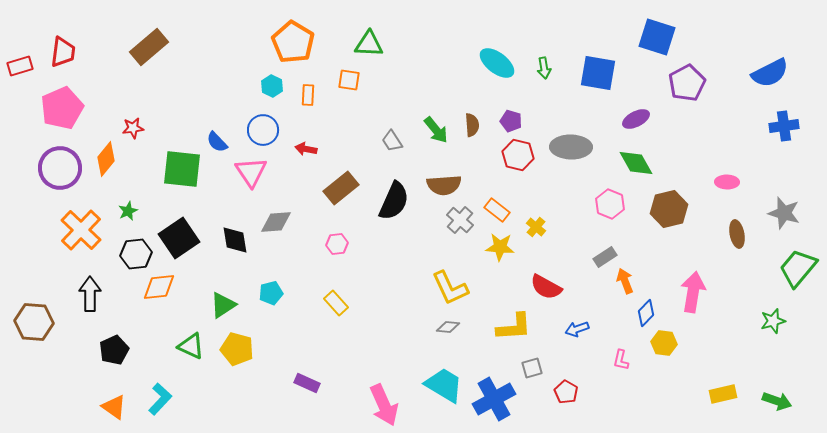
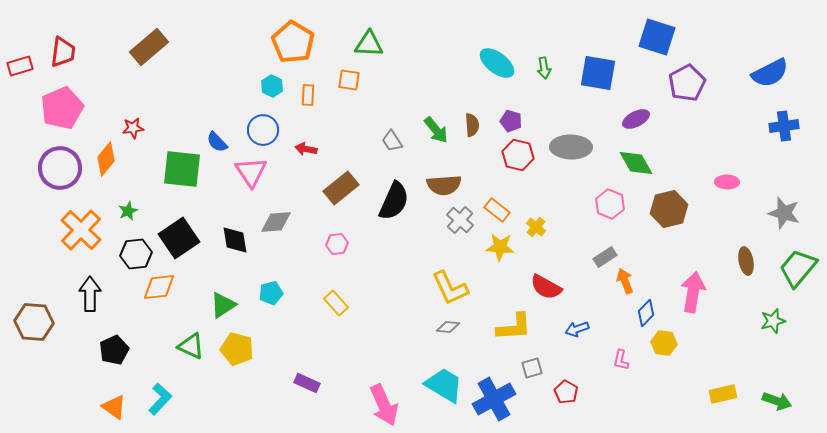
brown ellipse at (737, 234): moved 9 px right, 27 px down
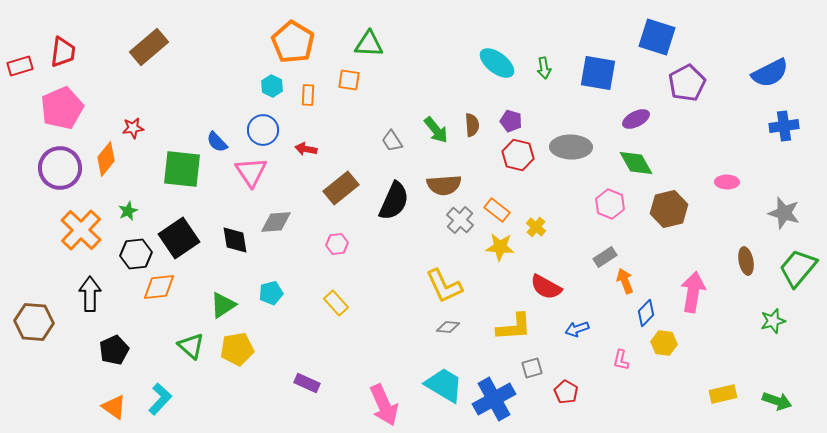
yellow L-shape at (450, 288): moved 6 px left, 2 px up
green triangle at (191, 346): rotated 16 degrees clockwise
yellow pentagon at (237, 349): rotated 24 degrees counterclockwise
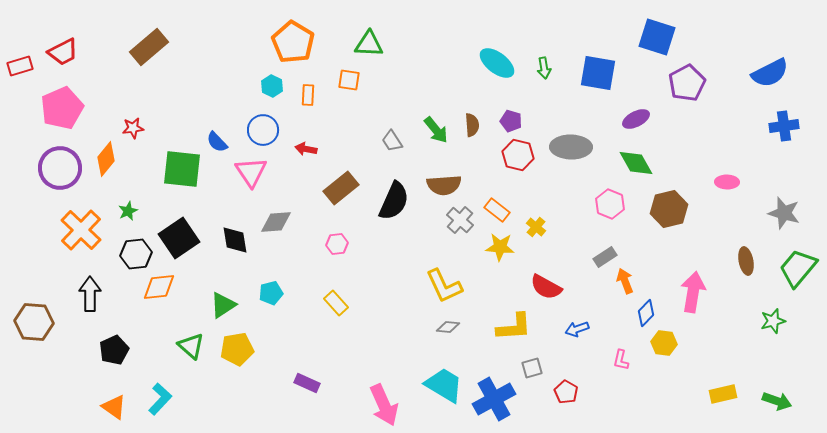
red trapezoid at (63, 52): rotated 56 degrees clockwise
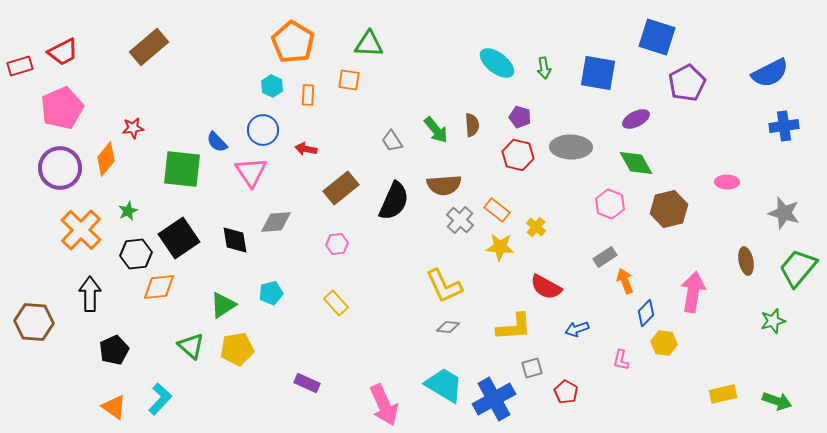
purple pentagon at (511, 121): moved 9 px right, 4 px up
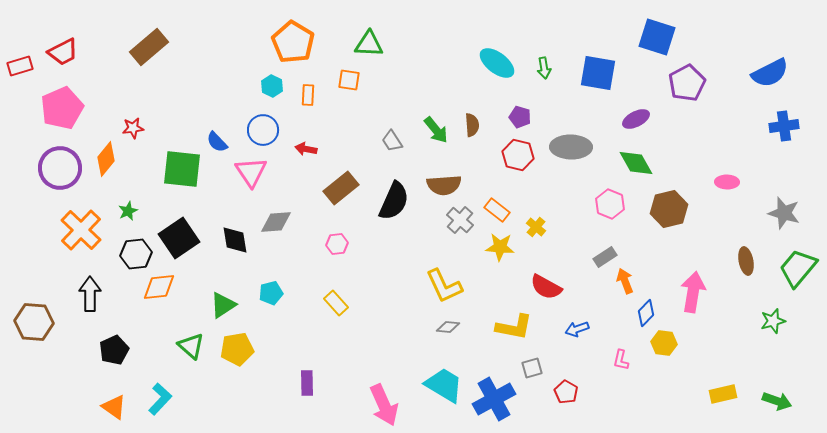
yellow L-shape at (514, 327): rotated 15 degrees clockwise
purple rectangle at (307, 383): rotated 65 degrees clockwise
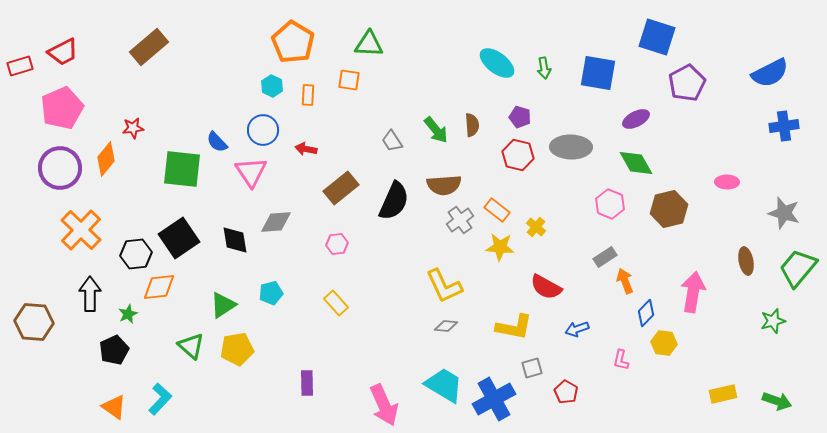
green star at (128, 211): moved 103 px down
gray cross at (460, 220): rotated 12 degrees clockwise
gray diamond at (448, 327): moved 2 px left, 1 px up
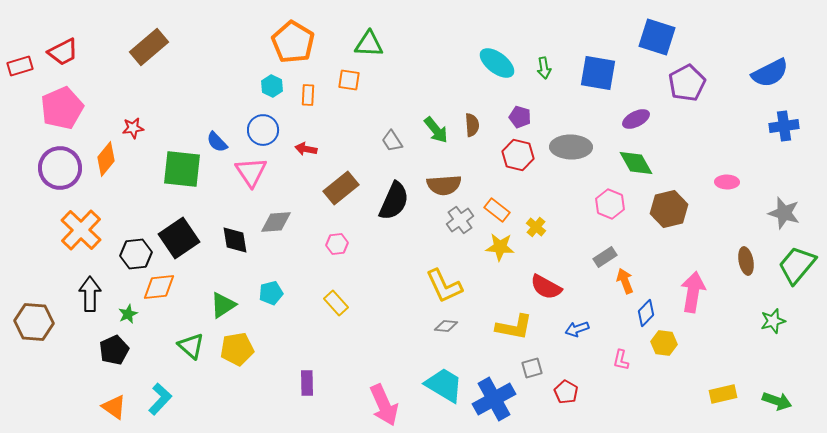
green trapezoid at (798, 268): moved 1 px left, 3 px up
